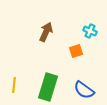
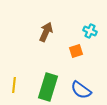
blue semicircle: moved 3 px left
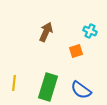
yellow line: moved 2 px up
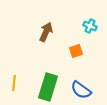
cyan cross: moved 5 px up
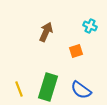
yellow line: moved 5 px right, 6 px down; rotated 28 degrees counterclockwise
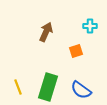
cyan cross: rotated 24 degrees counterclockwise
yellow line: moved 1 px left, 2 px up
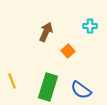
orange square: moved 8 px left; rotated 24 degrees counterclockwise
yellow line: moved 6 px left, 6 px up
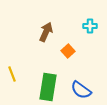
yellow line: moved 7 px up
green rectangle: rotated 8 degrees counterclockwise
